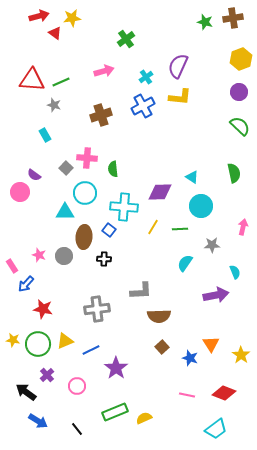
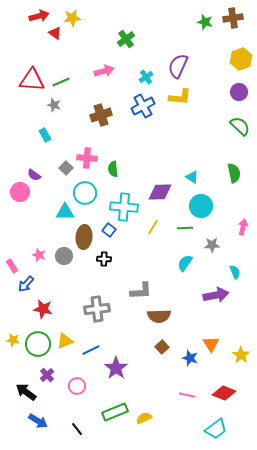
green line at (180, 229): moved 5 px right, 1 px up
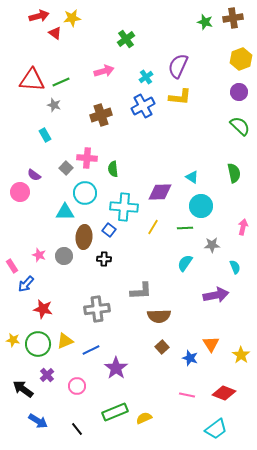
cyan semicircle at (235, 272): moved 5 px up
black arrow at (26, 392): moved 3 px left, 3 px up
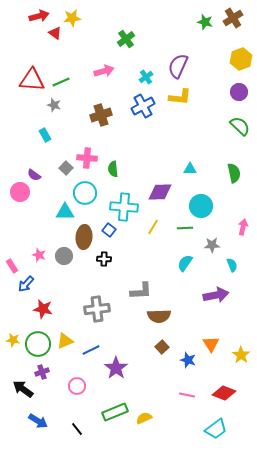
brown cross at (233, 18): rotated 24 degrees counterclockwise
cyan triangle at (192, 177): moved 2 px left, 8 px up; rotated 32 degrees counterclockwise
cyan semicircle at (235, 267): moved 3 px left, 2 px up
blue star at (190, 358): moved 2 px left, 2 px down
purple cross at (47, 375): moved 5 px left, 3 px up; rotated 24 degrees clockwise
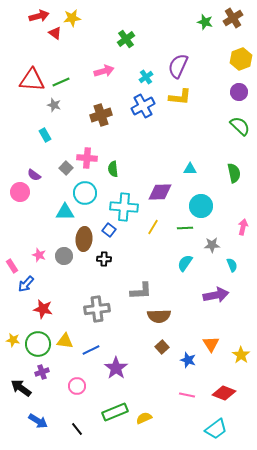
brown ellipse at (84, 237): moved 2 px down
yellow triangle at (65, 341): rotated 30 degrees clockwise
black arrow at (23, 389): moved 2 px left, 1 px up
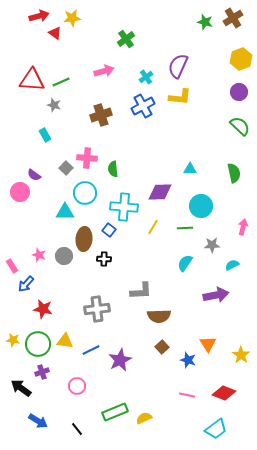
cyan semicircle at (232, 265): rotated 96 degrees counterclockwise
orange triangle at (211, 344): moved 3 px left
purple star at (116, 368): moved 4 px right, 8 px up; rotated 10 degrees clockwise
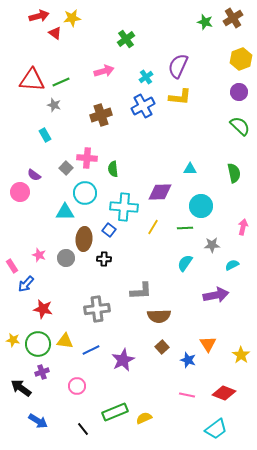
gray circle at (64, 256): moved 2 px right, 2 px down
purple star at (120, 360): moved 3 px right
black line at (77, 429): moved 6 px right
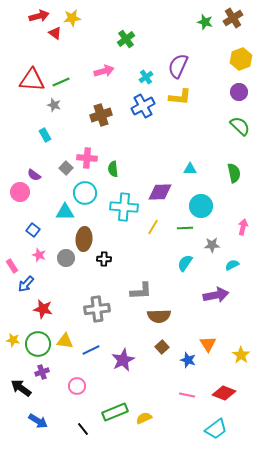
blue square at (109, 230): moved 76 px left
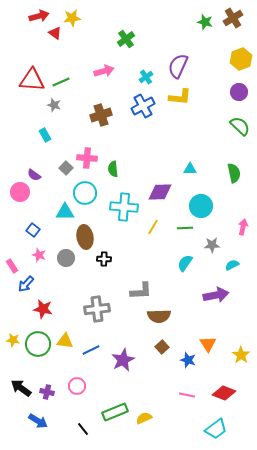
brown ellipse at (84, 239): moved 1 px right, 2 px up; rotated 15 degrees counterclockwise
purple cross at (42, 372): moved 5 px right, 20 px down; rotated 32 degrees clockwise
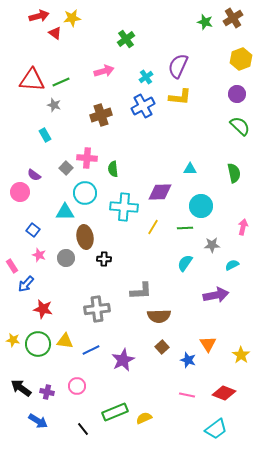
purple circle at (239, 92): moved 2 px left, 2 px down
